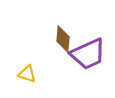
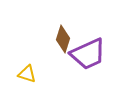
brown diamond: rotated 12 degrees clockwise
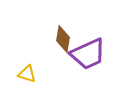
brown diamond: rotated 8 degrees counterclockwise
